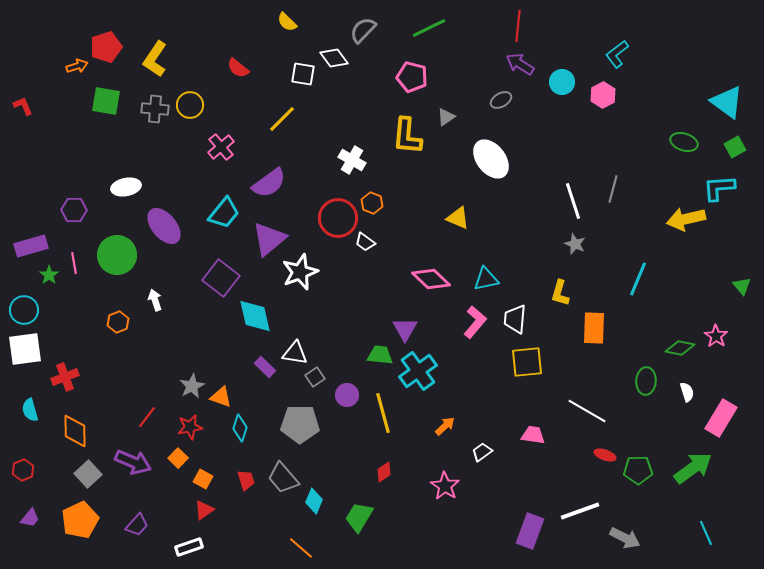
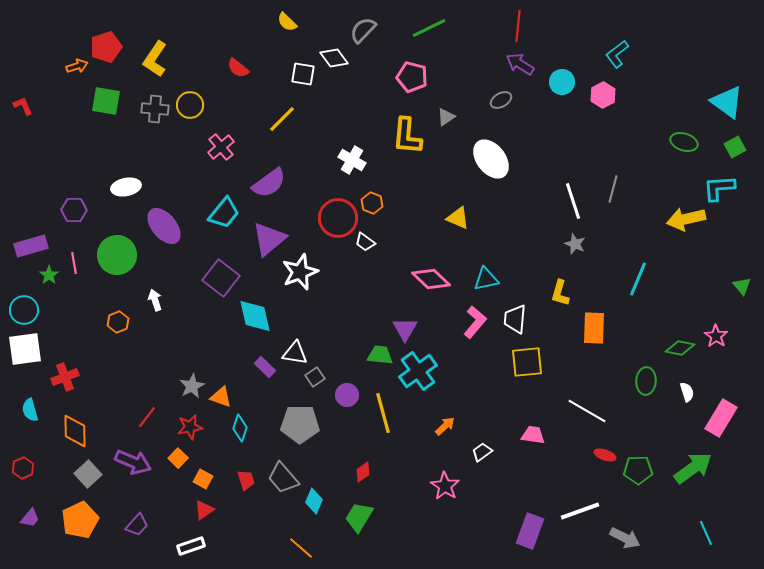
red hexagon at (23, 470): moved 2 px up
red diamond at (384, 472): moved 21 px left
white rectangle at (189, 547): moved 2 px right, 1 px up
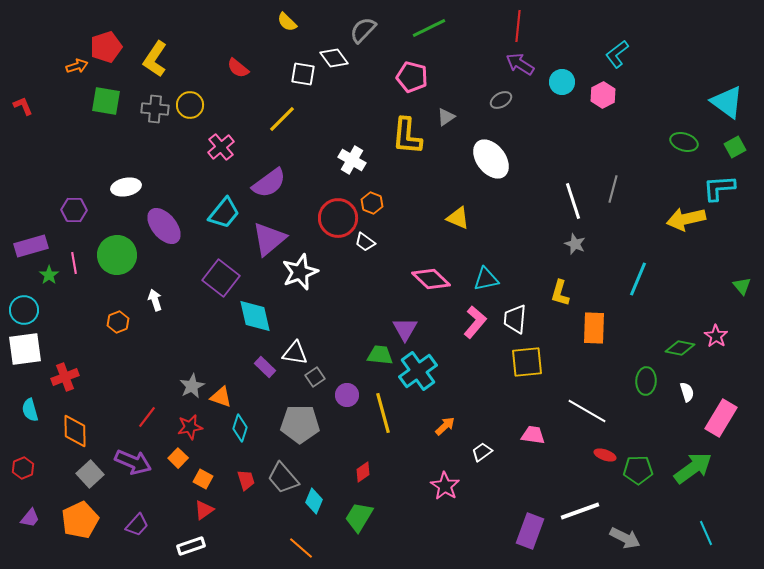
gray square at (88, 474): moved 2 px right
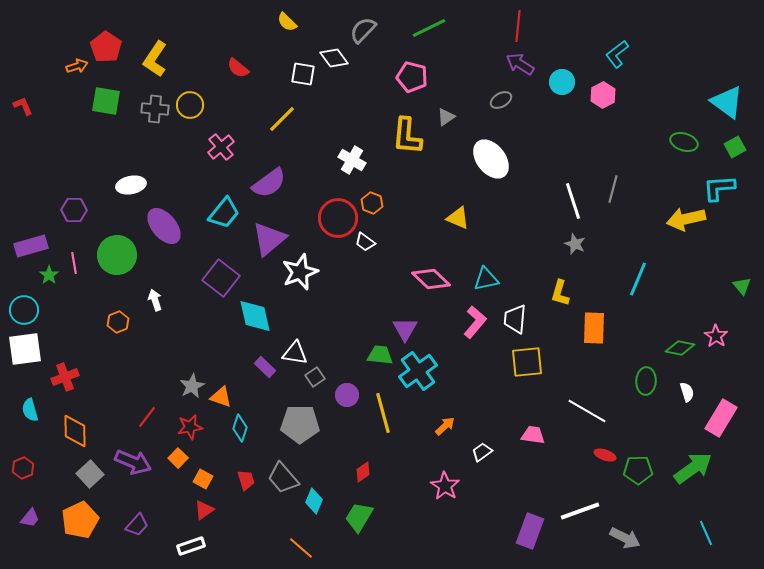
red pentagon at (106, 47): rotated 20 degrees counterclockwise
white ellipse at (126, 187): moved 5 px right, 2 px up
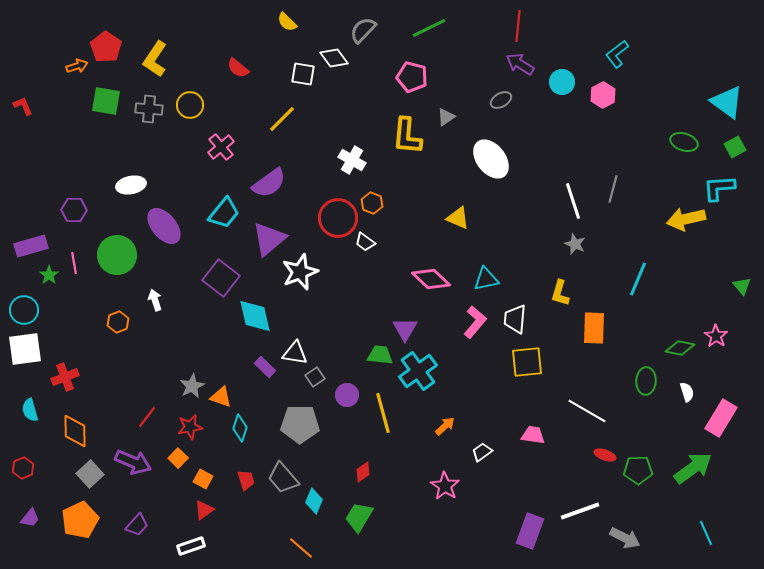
gray cross at (155, 109): moved 6 px left
